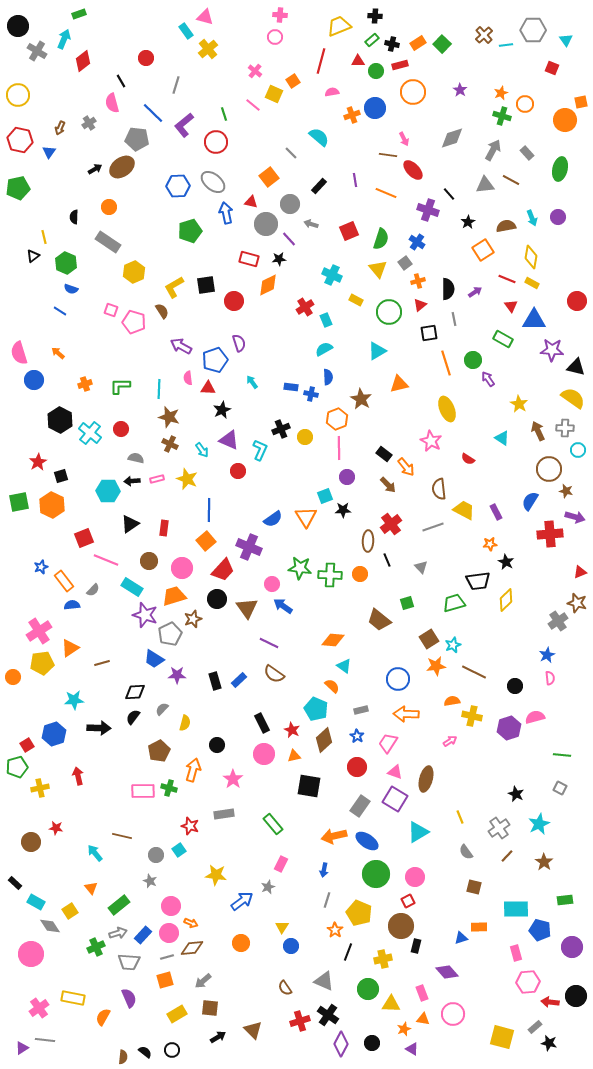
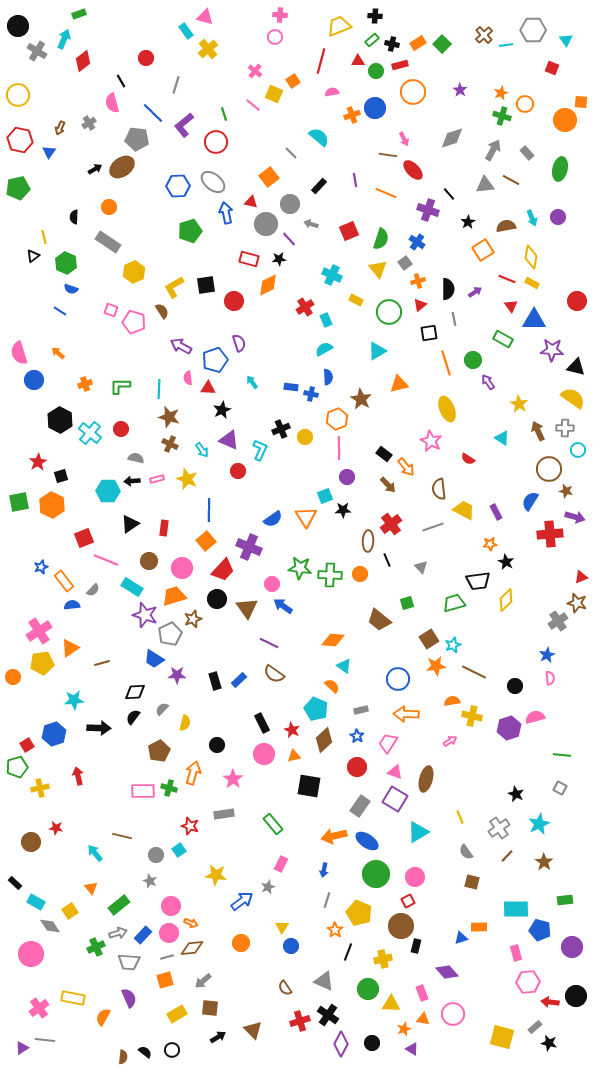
orange square at (581, 102): rotated 16 degrees clockwise
purple arrow at (488, 379): moved 3 px down
red triangle at (580, 572): moved 1 px right, 5 px down
orange arrow at (193, 770): moved 3 px down
brown square at (474, 887): moved 2 px left, 5 px up
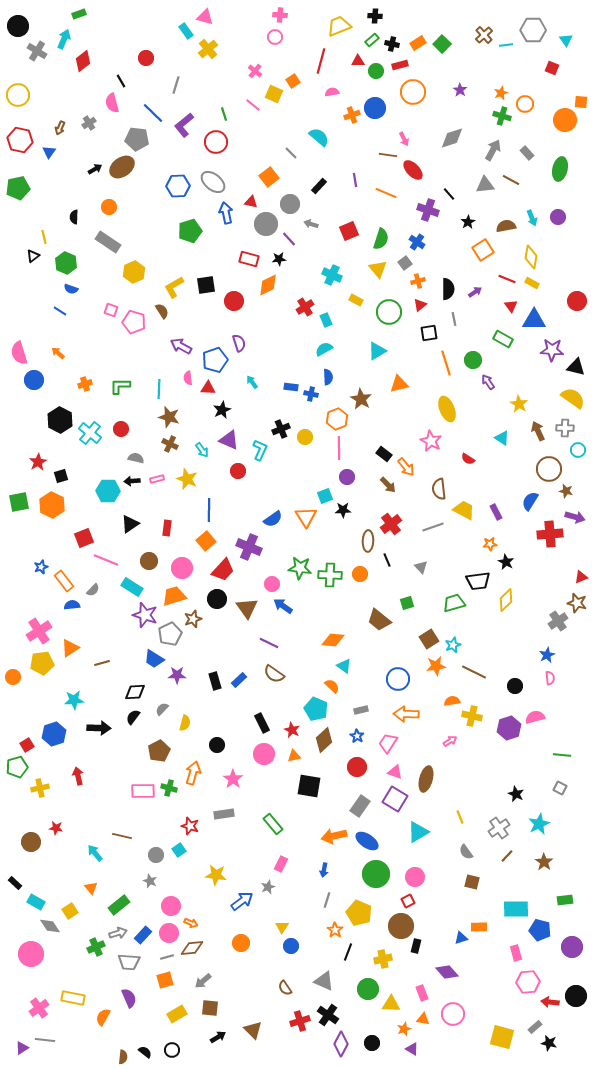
red rectangle at (164, 528): moved 3 px right
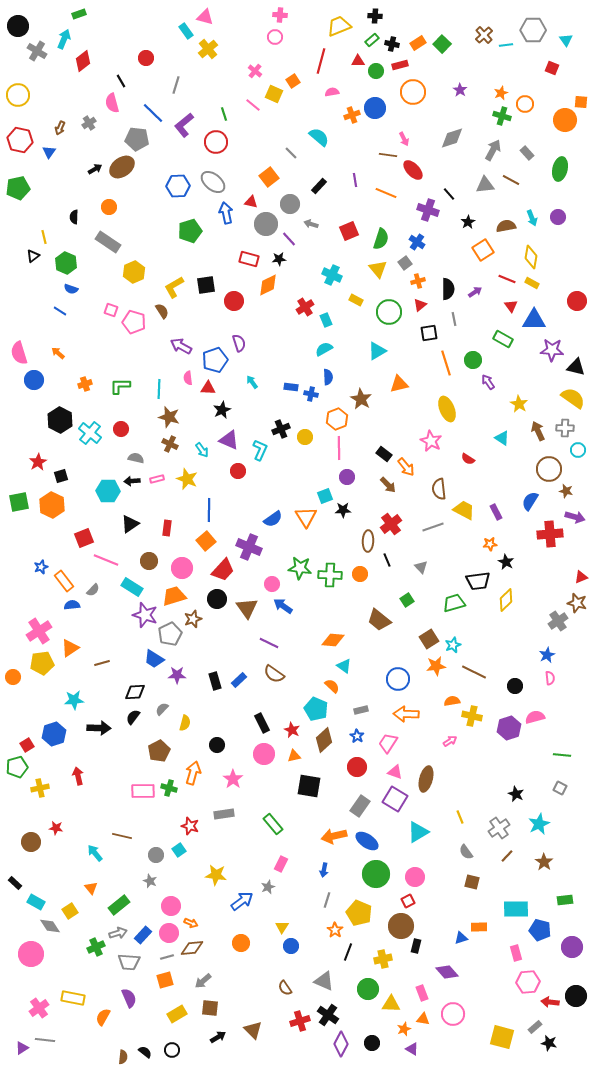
green square at (407, 603): moved 3 px up; rotated 16 degrees counterclockwise
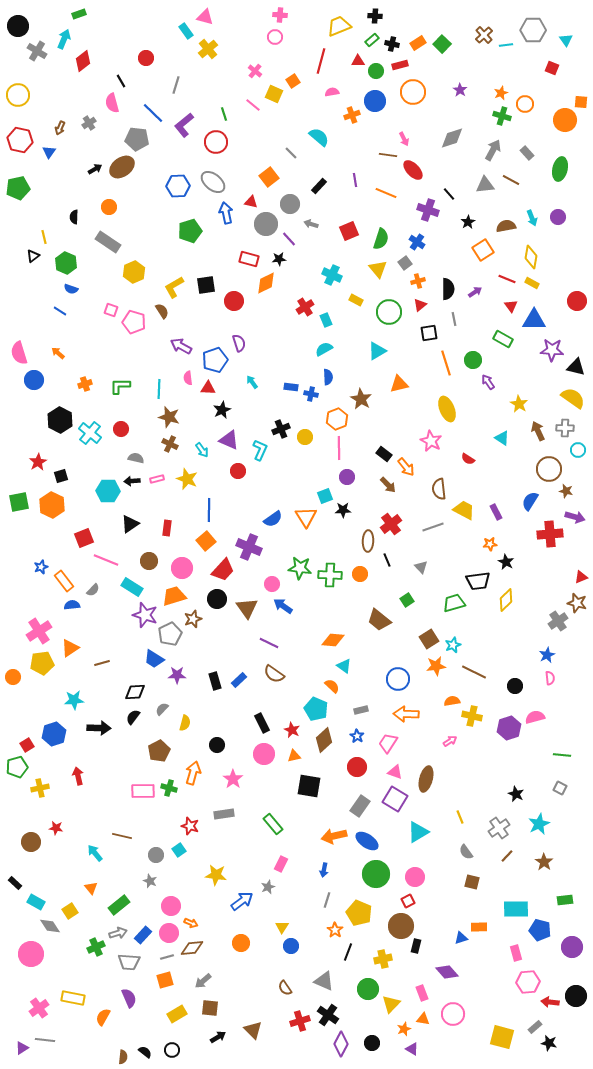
blue circle at (375, 108): moved 7 px up
orange diamond at (268, 285): moved 2 px left, 2 px up
yellow triangle at (391, 1004): rotated 48 degrees counterclockwise
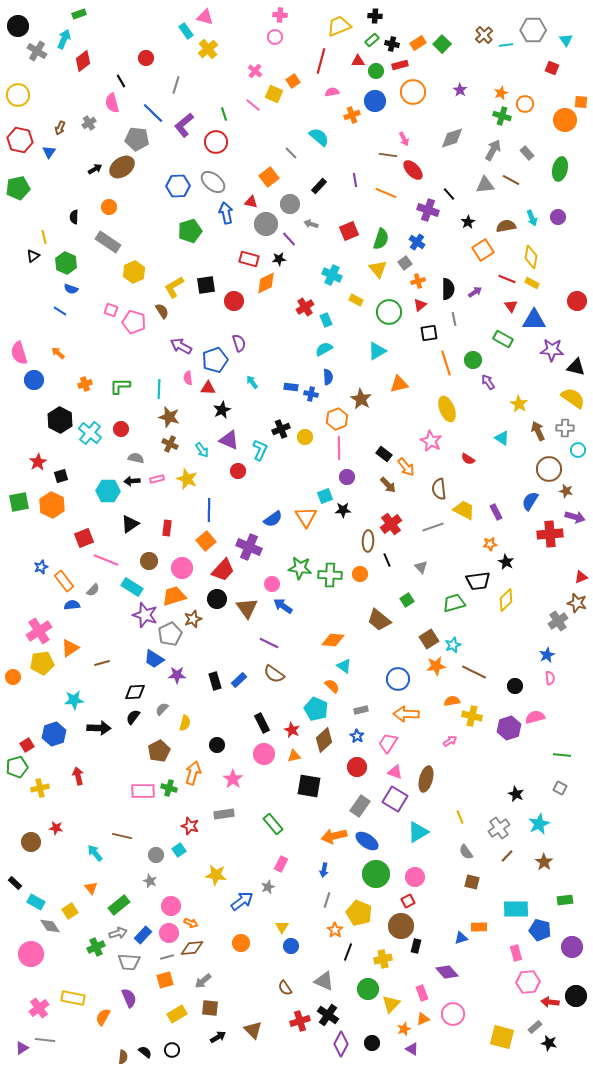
orange triangle at (423, 1019): rotated 32 degrees counterclockwise
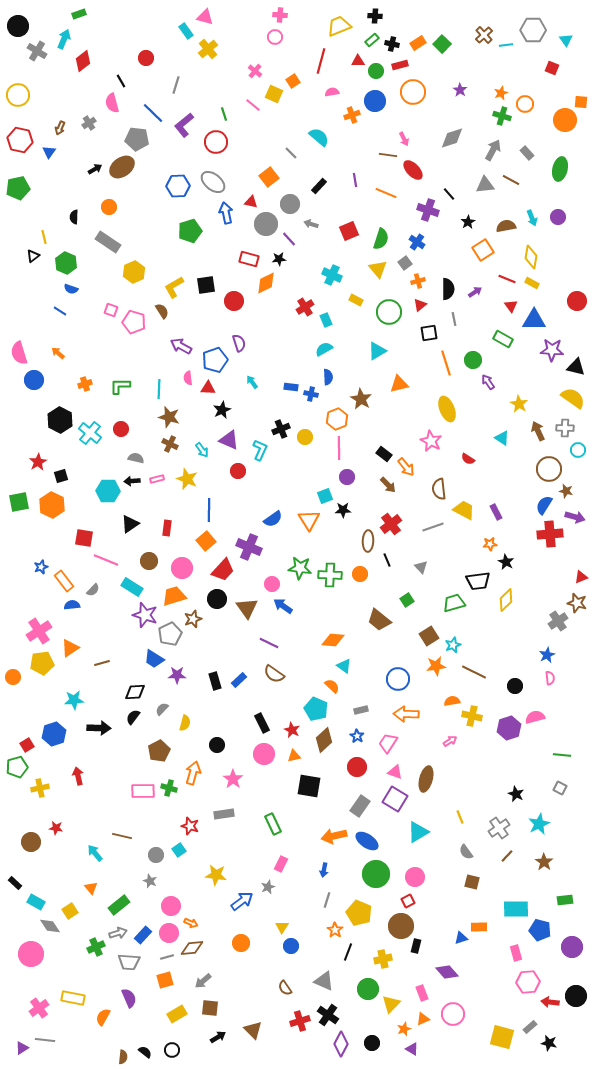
blue semicircle at (530, 501): moved 14 px right, 4 px down
orange triangle at (306, 517): moved 3 px right, 3 px down
red square at (84, 538): rotated 30 degrees clockwise
brown square at (429, 639): moved 3 px up
green rectangle at (273, 824): rotated 15 degrees clockwise
gray rectangle at (535, 1027): moved 5 px left
